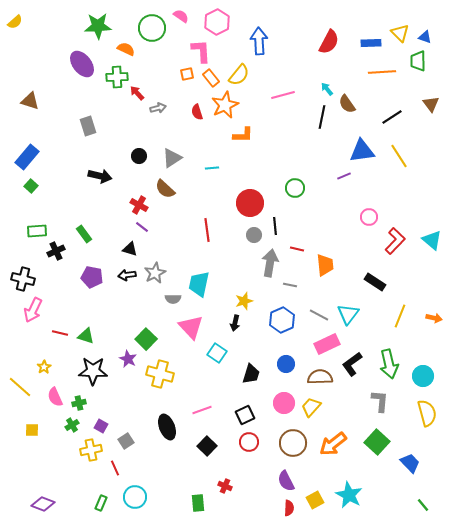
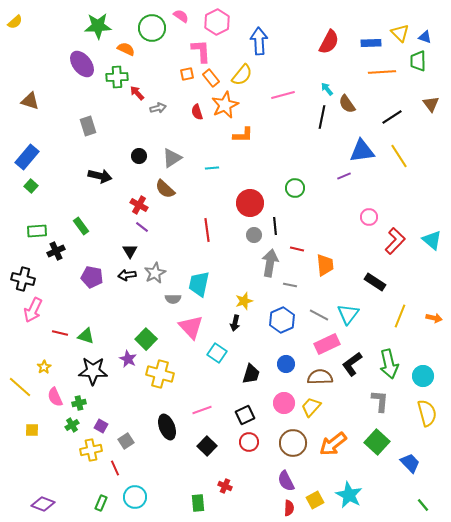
yellow semicircle at (239, 75): moved 3 px right
green rectangle at (84, 234): moved 3 px left, 8 px up
black triangle at (130, 249): moved 2 px down; rotated 42 degrees clockwise
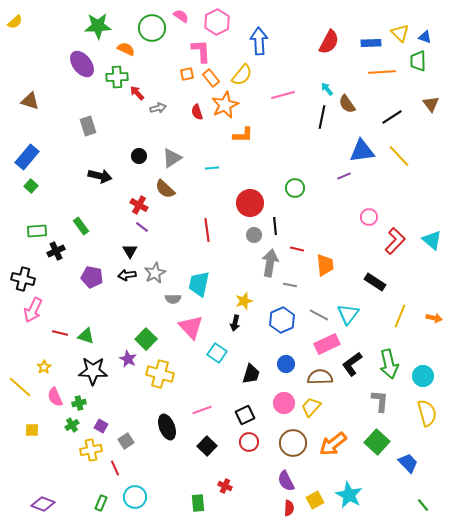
yellow line at (399, 156): rotated 10 degrees counterclockwise
blue trapezoid at (410, 463): moved 2 px left
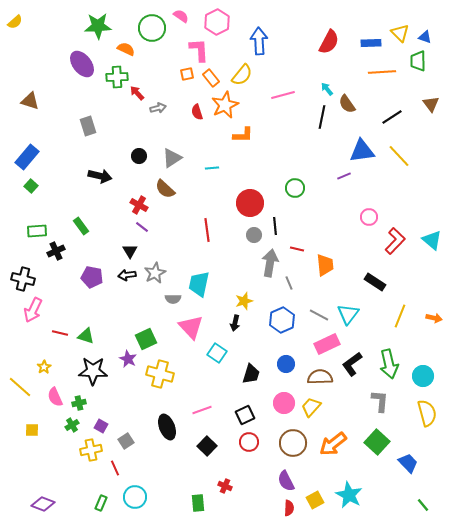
pink L-shape at (201, 51): moved 2 px left, 1 px up
gray line at (290, 285): moved 1 px left, 2 px up; rotated 56 degrees clockwise
green square at (146, 339): rotated 20 degrees clockwise
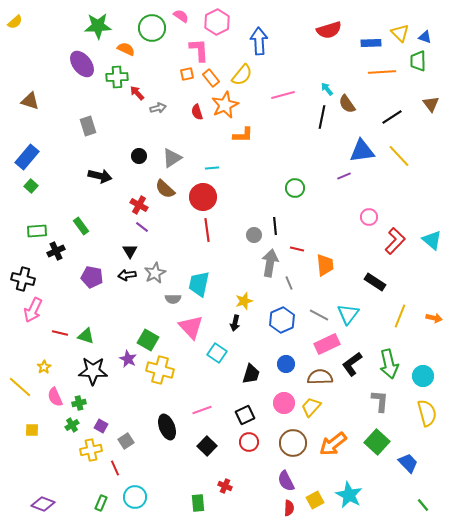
red semicircle at (329, 42): moved 12 px up; rotated 45 degrees clockwise
red circle at (250, 203): moved 47 px left, 6 px up
green square at (146, 339): moved 2 px right, 1 px down; rotated 35 degrees counterclockwise
yellow cross at (160, 374): moved 4 px up
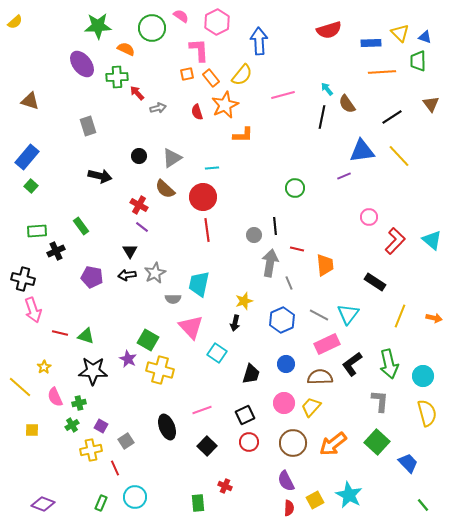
pink arrow at (33, 310): rotated 45 degrees counterclockwise
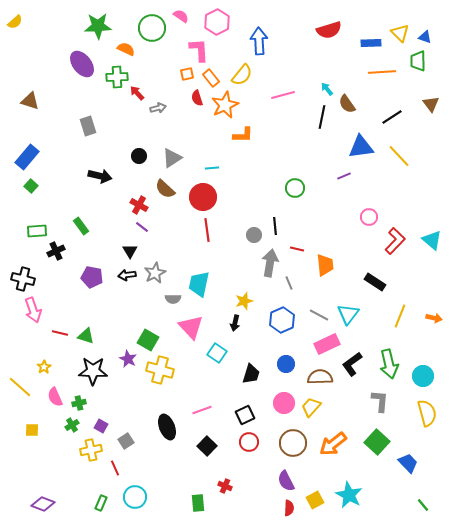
red semicircle at (197, 112): moved 14 px up
blue triangle at (362, 151): moved 1 px left, 4 px up
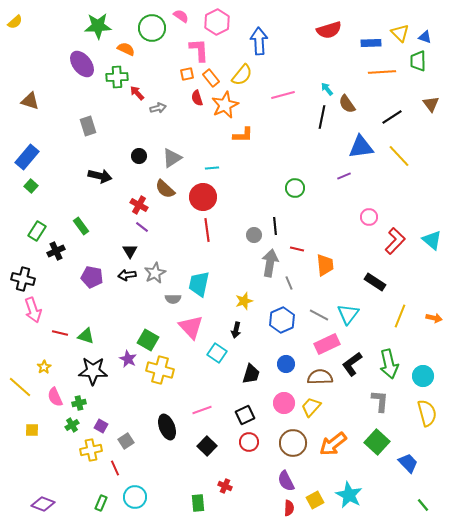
green rectangle at (37, 231): rotated 54 degrees counterclockwise
black arrow at (235, 323): moved 1 px right, 7 px down
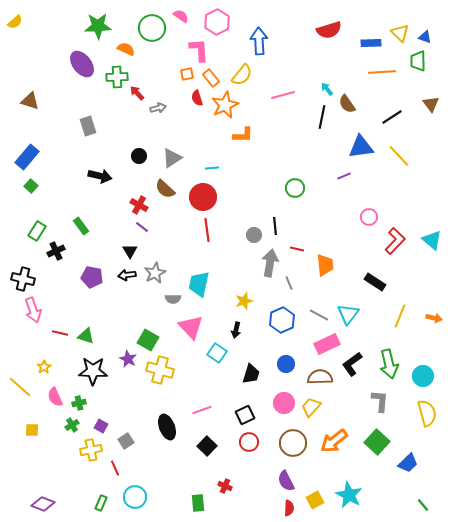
orange arrow at (333, 444): moved 1 px right, 3 px up
blue trapezoid at (408, 463): rotated 90 degrees clockwise
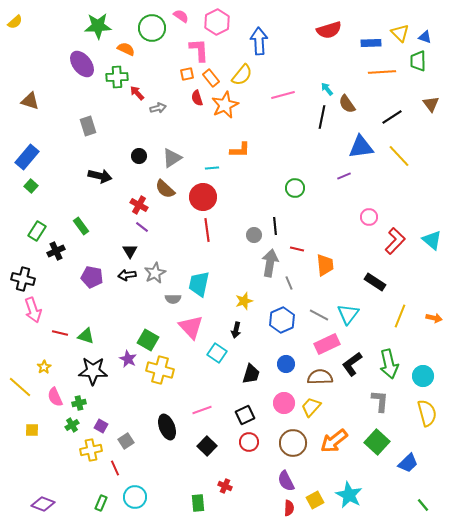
orange L-shape at (243, 135): moved 3 px left, 15 px down
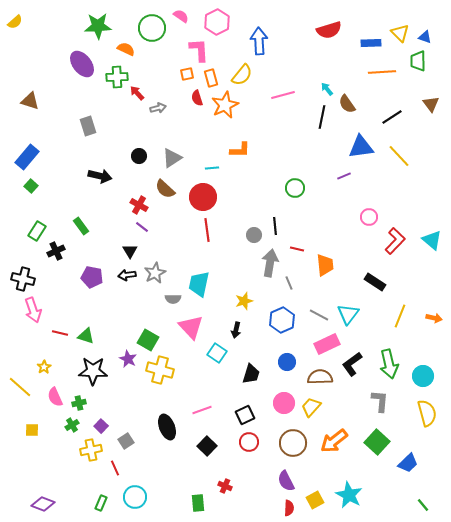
orange rectangle at (211, 78): rotated 24 degrees clockwise
blue circle at (286, 364): moved 1 px right, 2 px up
purple square at (101, 426): rotated 16 degrees clockwise
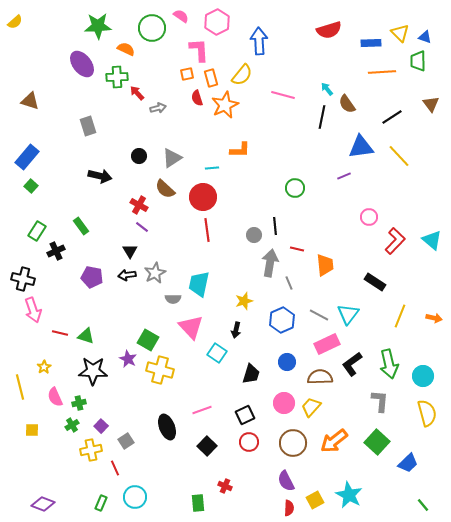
pink line at (283, 95): rotated 30 degrees clockwise
yellow line at (20, 387): rotated 35 degrees clockwise
